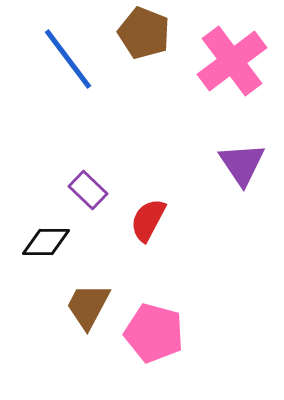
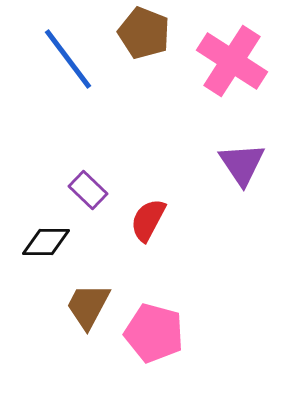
pink cross: rotated 20 degrees counterclockwise
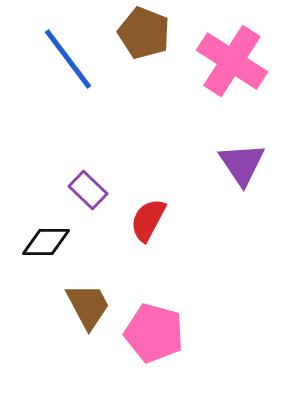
brown trapezoid: rotated 124 degrees clockwise
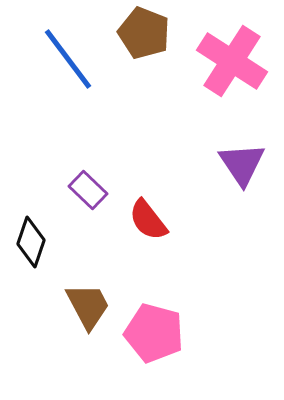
red semicircle: rotated 66 degrees counterclockwise
black diamond: moved 15 px left; rotated 72 degrees counterclockwise
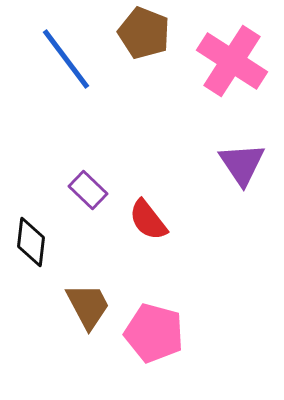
blue line: moved 2 px left
black diamond: rotated 12 degrees counterclockwise
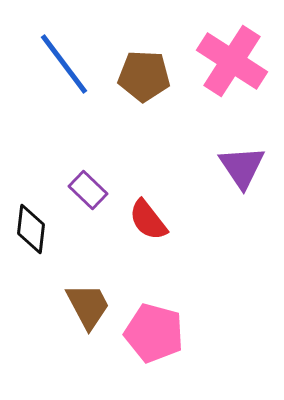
brown pentagon: moved 43 px down; rotated 18 degrees counterclockwise
blue line: moved 2 px left, 5 px down
purple triangle: moved 3 px down
black diamond: moved 13 px up
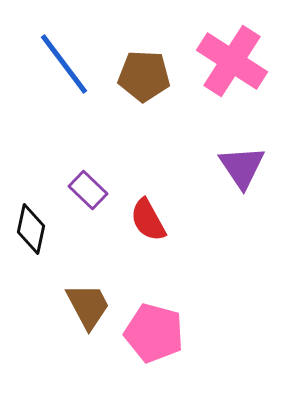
red semicircle: rotated 9 degrees clockwise
black diamond: rotated 6 degrees clockwise
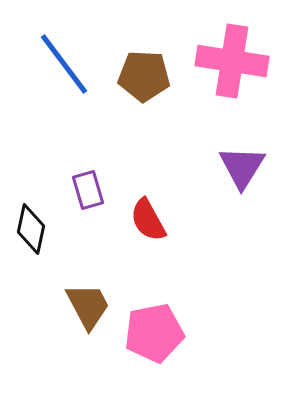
pink cross: rotated 24 degrees counterclockwise
purple triangle: rotated 6 degrees clockwise
purple rectangle: rotated 30 degrees clockwise
pink pentagon: rotated 26 degrees counterclockwise
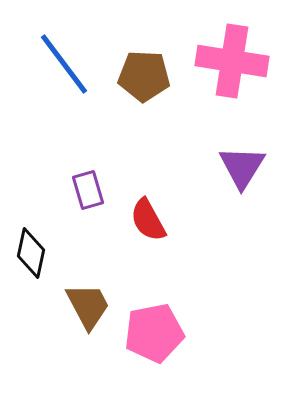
black diamond: moved 24 px down
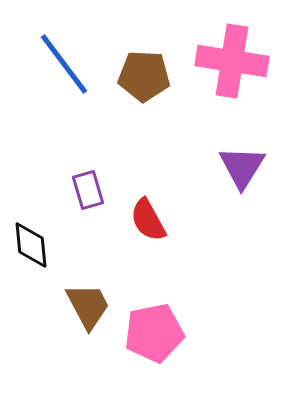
black diamond: moved 8 px up; rotated 18 degrees counterclockwise
